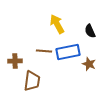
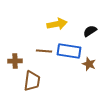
yellow arrow: rotated 108 degrees clockwise
black semicircle: rotated 80 degrees clockwise
blue rectangle: moved 1 px right, 1 px up; rotated 20 degrees clockwise
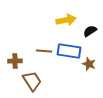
yellow arrow: moved 9 px right, 4 px up
brown trapezoid: rotated 40 degrees counterclockwise
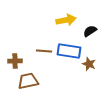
brown trapezoid: moved 4 px left; rotated 70 degrees counterclockwise
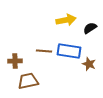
black semicircle: moved 3 px up
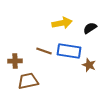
yellow arrow: moved 4 px left, 3 px down
brown line: rotated 14 degrees clockwise
brown star: moved 1 px down
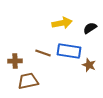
brown line: moved 1 px left, 2 px down
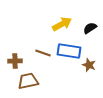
yellow arrow: moved 1 px down; rotated 18 degrees counterclockwise
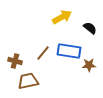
yellow arrow: moved 7 px up
black semicircle: rotated 72 degrees clockwise
brown line: rotated 70 degrees counterclockwise
brown cross: rotated 16 degrees clockwise
brown star: rotated 24 degrees counterclockwise
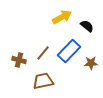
black semicircle: moved 3 px left, 2 px up
blue rectangle: rotated 55 degrees counterclockwise
brown cross: moved 4 px right, 1 px up
brown star: moved 2 px right, 2 px up
brown trapezoid: moved 15 px right
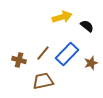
yellow arrow: rotated 12 degrees clockwise
blue rectangle: moved 2 px left, 3 px down
brown star: rotated 16 degrees counterclockwise
